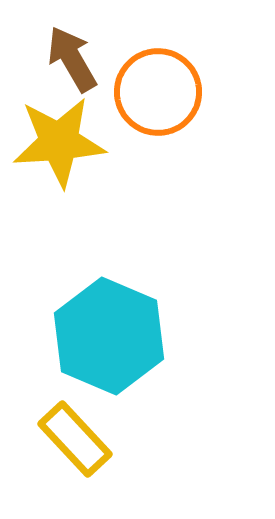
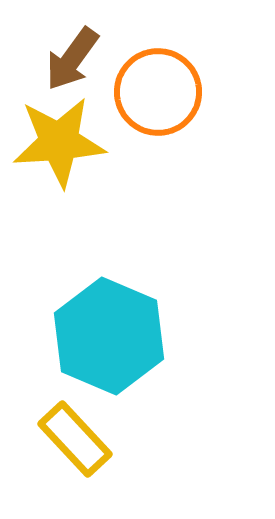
brown arrow: rotated 114 degrees counterclockwise
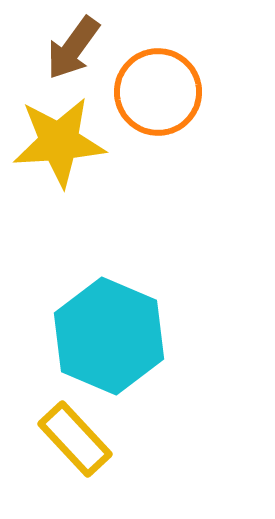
brown arrow: moved 1 px right, 11 px up
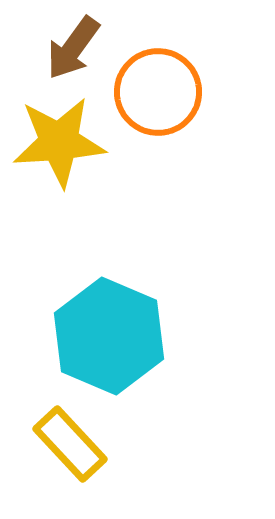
yellow rectangle: moved 5 px left, 5 px down
